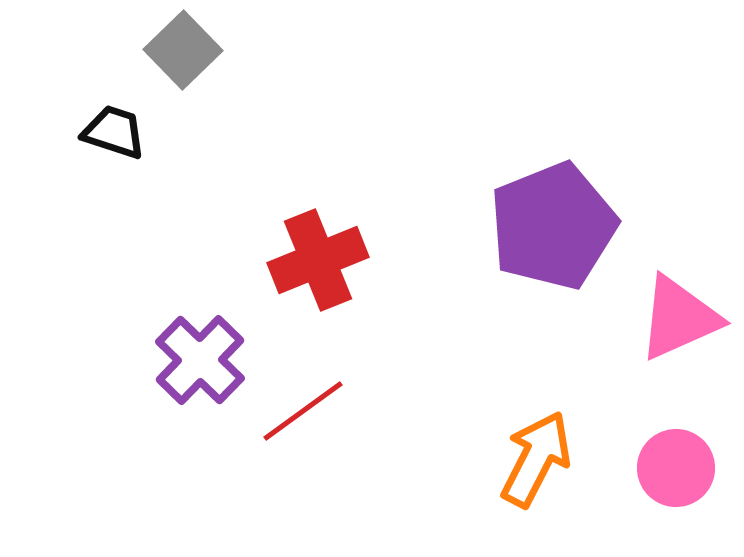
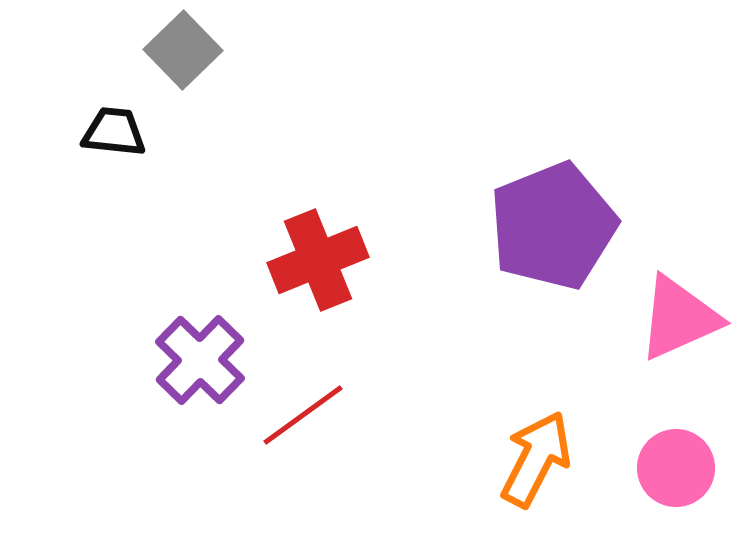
black trapezoid: rotated 12 degrees counterclockwise
red line: moved 4 px down
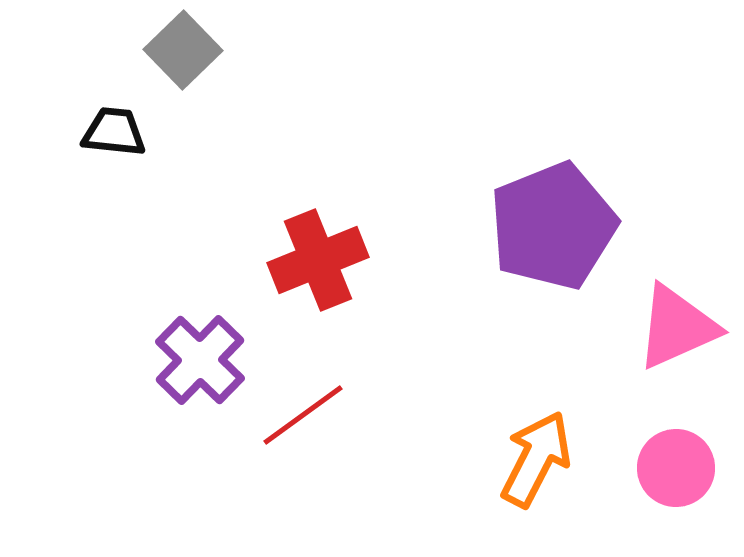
pink triangle: moved 2 px left, 9 px down
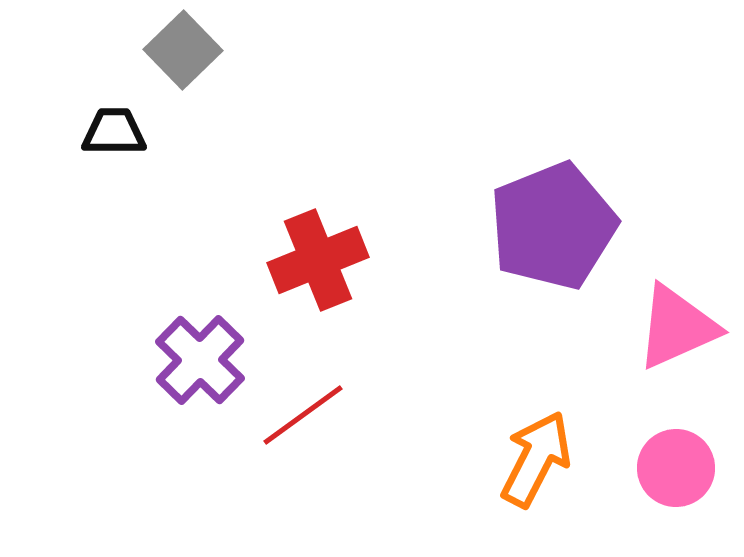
black trapezoid: rotated 6 degrees counterclockwise
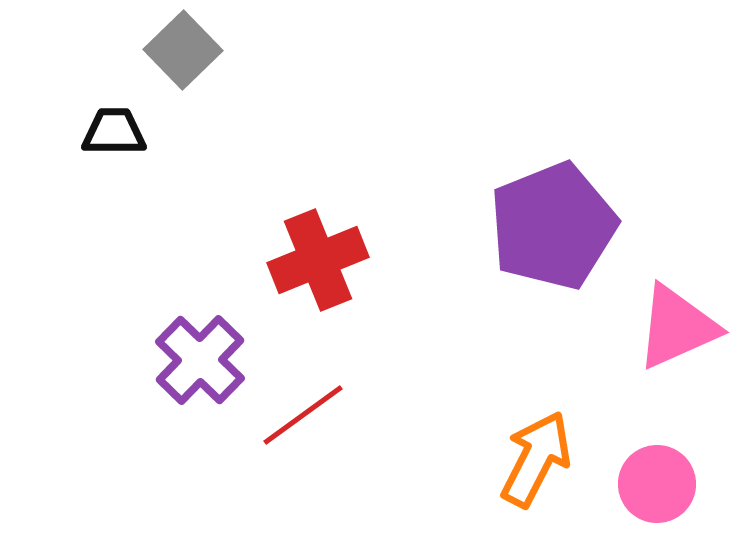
pink circle: moved 19 px left, 16 px down
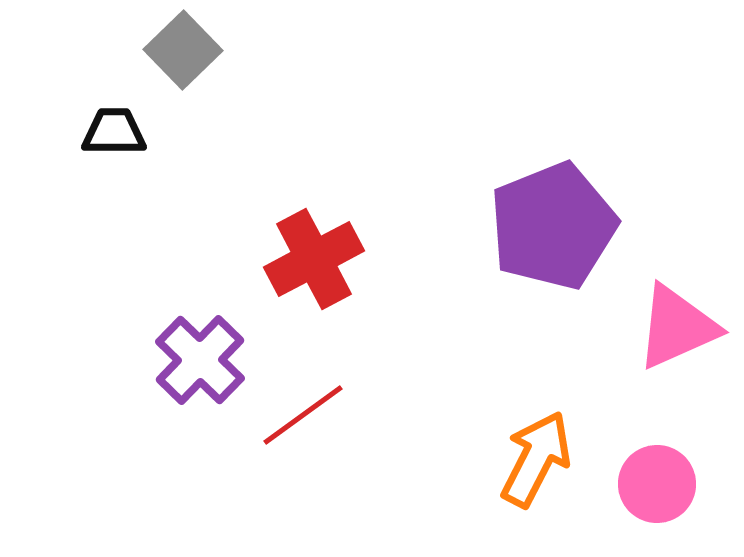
red cross: moved 4 px left, 1 px up; rotated 6 degrees counterclockwise
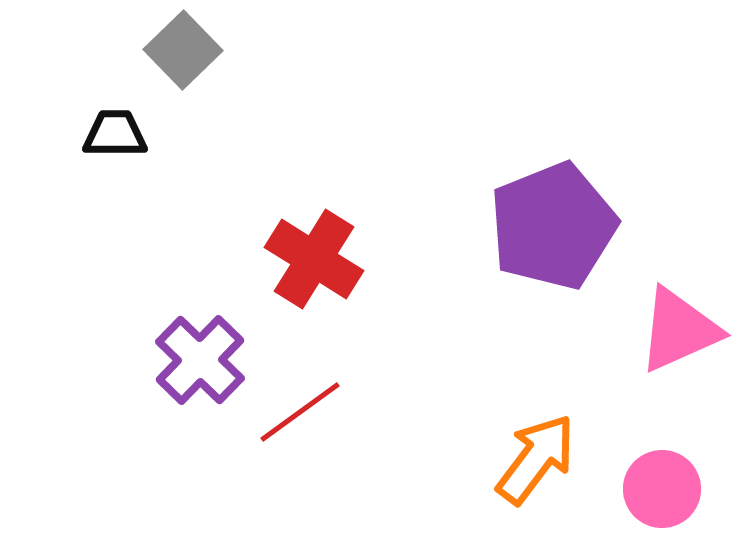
black trapezoid: moved 1 px right, 2 px down
red cross: rotated 30 degrees counterclockwise
pink triangle: moved 2 px right, 3 px down
red line: moved 3 px left, 3 px up
orange arrow: rotated 10 degrees clockwise
pink circle: moved 5 px right, 5 px down
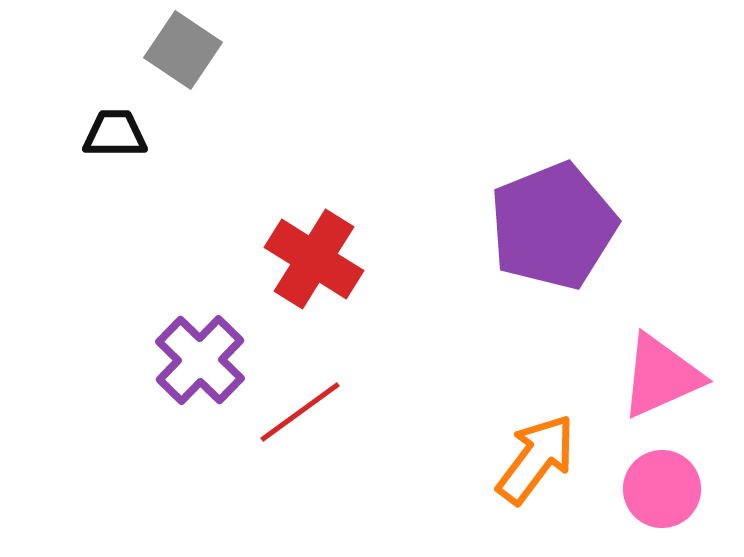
gray square: rotated 12 degrees counterclockwise
pink triangle: moved 18 px left, 46 px down
